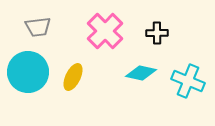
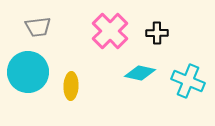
pink cross: moved 5 px right
cyan diamond: moved 1 px left
yellow ellipse: moved 2 px left, 9 px down; rotated 24 degrees counterclockwise
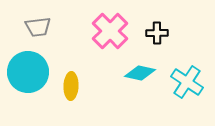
cyan cross: moved 1 px left, 1 px down; rotated 12 degrees clockwise
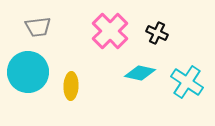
black cross: rotated 25 degrees clockwise
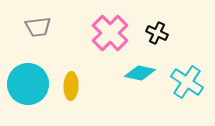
pink cross: moved 2 px down
cyan circle: moved 12 px down
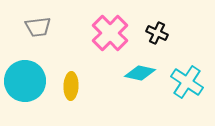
cyan circle: moved 3 px left, 3 px up
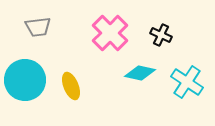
black cross: moved 4 px right, 2 px down
cyan circle: moved 1 px up
yellow ellipse: rotated 24 degrees counterclockwise
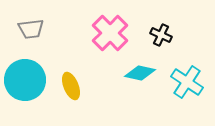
gray trapezoid: moved 7 px left, 2 px down
